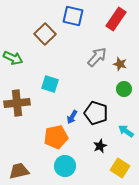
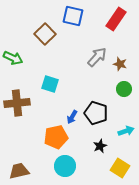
cyan arrow: rotated 126 degrees clockwise
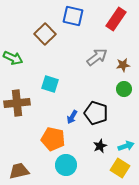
gray arrow: rotated 10 degrees clockwise
brown star: moved 3 px right, 1 px down; rotated 24 degrees counterclockwise
cyan arrow: moved 15 px down
orange pentagon: moved 3 px left, 2 px down; rotated 25 degrees clockwise
cyan circle: moved 1 px right, 1 px up
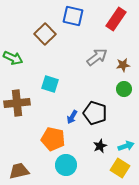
black pentagon: moved 1 px left
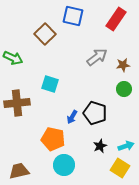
cyan circle: moved 2 px left
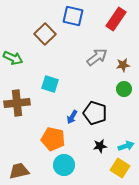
black star: rotated 16 degrees clockwise
